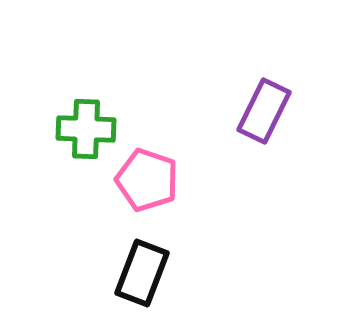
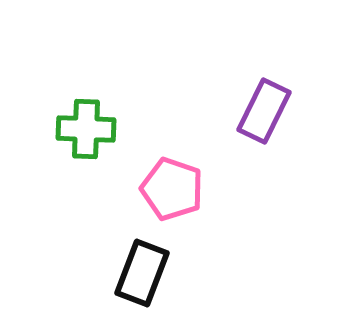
pink pentagon: moved 25 px right, 9 px down
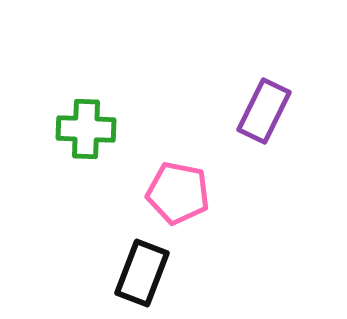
pink pentagon: moved 6 px right, 4 px down; rotated 8 degrees counterclockwise
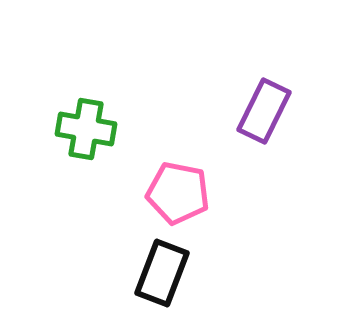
green cross: rotated 8 degrees clockwise
black rectangle: moved 20 px right
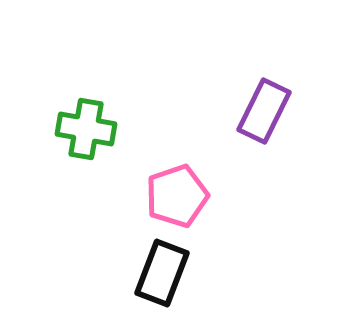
pink pentagon: moved 1 px left, 3 px down; rotated 30 degrees counterclockwise
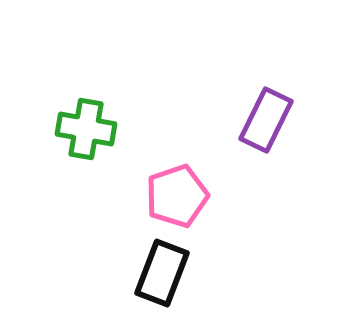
purple rectangle: moved 2 px right, 9 px down
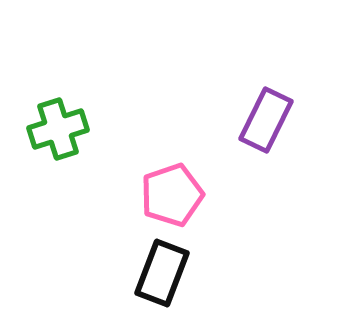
green cross: moved 28 px left; rotated 28 degrees counterclockwise
pink pentagon: moved 5 px left, 1 px up
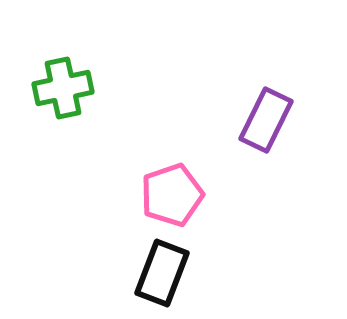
green cross: moved 5 px right, 41 px up; rotated 6 degrees clockwise
